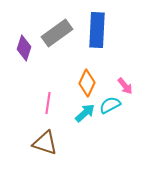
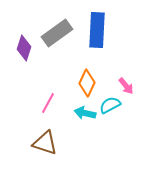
pink arrow: moved 1 px right
pink line: rotated 20 degrees clockwise
cyan arrow: rotated 125 degrees counterclockwise
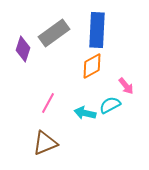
gray rectangle: moved 3 px left
purple diamond: moved 1 px left, 1 px down
orange diamond: moved 5 px right, 17 px up; rotated 36 degrees clockwise
brown triangle: rotated 40 degrees counterclockwise
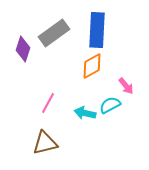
brown triangle: rotated 8 degrees clockwise
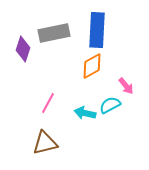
gray rectangle: rotated 24 degrees clockwise
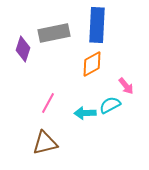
blue rectangle: moved 5 px up
orange diamond: moved 2 px up
cyan arrow: rotated 15 degrees counterclockwise
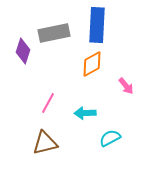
purple diamond: moved 2 px down
cyan semicircle: moved 33 px down
